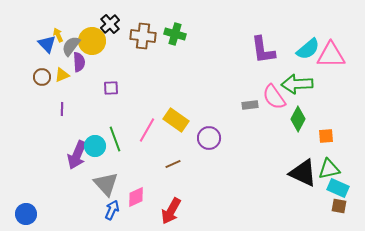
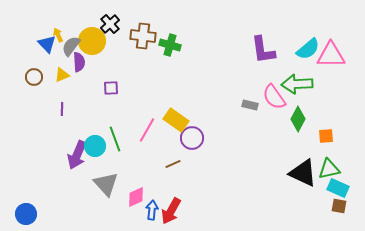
green cross: moved 5 px left, 11 px down
brown circle: moved 8 px left
gray rectangle: rotated 21 degrees clockwise
purple circle: moved 17 px left
blue arrow: moved 40 px right; rotated 18 degrees counterclockwise
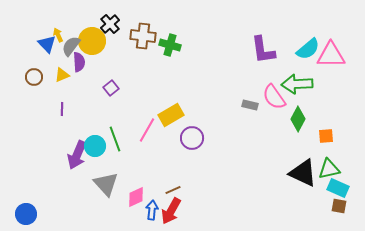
purple square: rotated 35 degrees counterclockwise
yellow rectangle: moved 5 px left, 5 px up; rotated 65 degrees counterclockwise
brown line: moved 26 px down
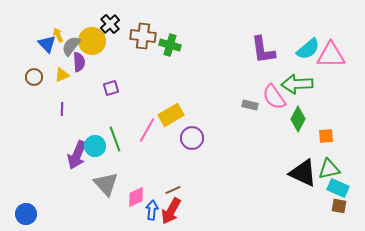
purple square: rotated 21 degrees clockwise
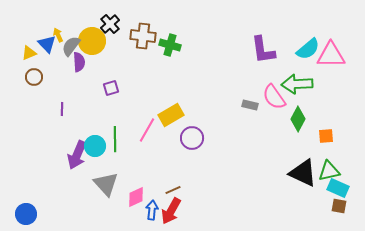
yellow triangle: moved 33 px left, 22 px up
green line: rotated 20 degrees clockwise
green triangle: moved 2 px down
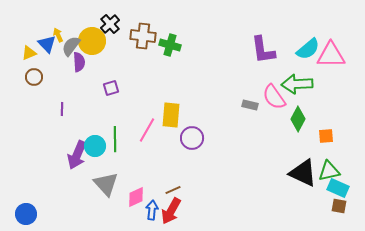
yellow rectangle: rotated 55 degrees counterclockwise
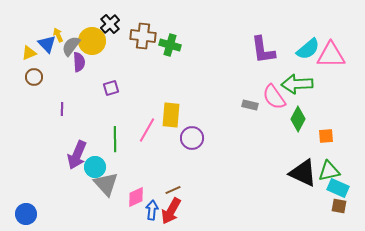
cyan circle: moved 21 px down
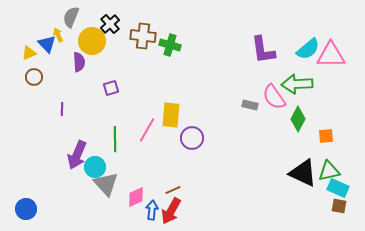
gray semicircle: moved 29 px up; rotated 15 degrees counterclockwise
blue circle: moved 5 px up
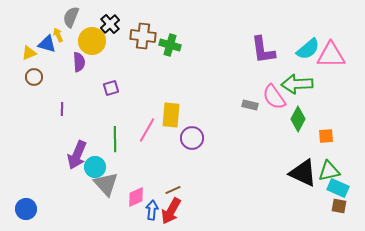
blue triangle: rotated 30 degrees counterclockwise
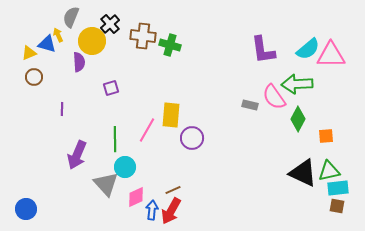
cyan circle: moved 30 px right
cyan rectangle: rotated 30 degrees counterclockwise
brown square: moved 2 px left
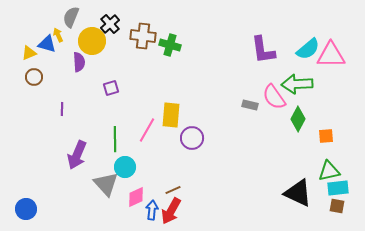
black triangle: moved 5 px left, 20 px down
